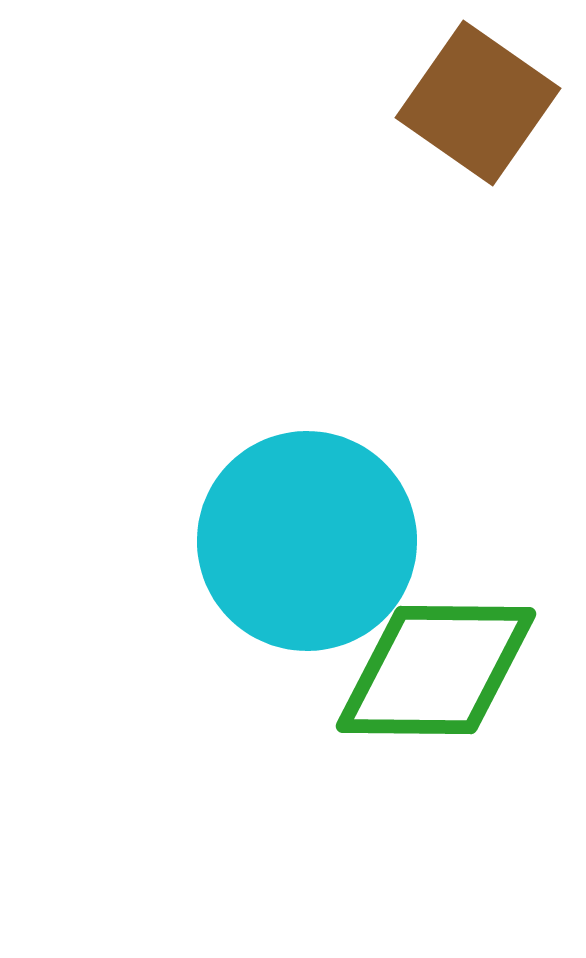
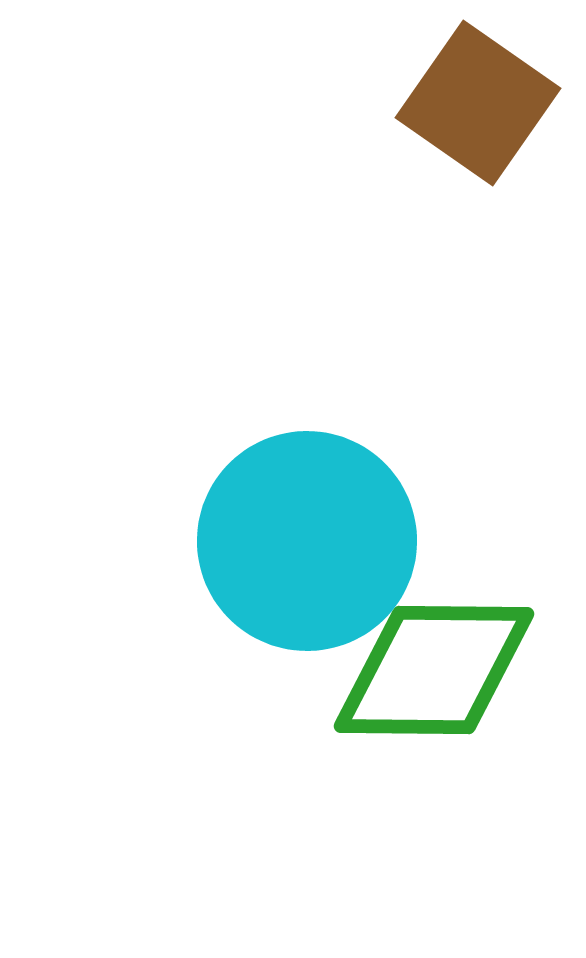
green diamond: moved 2 px left
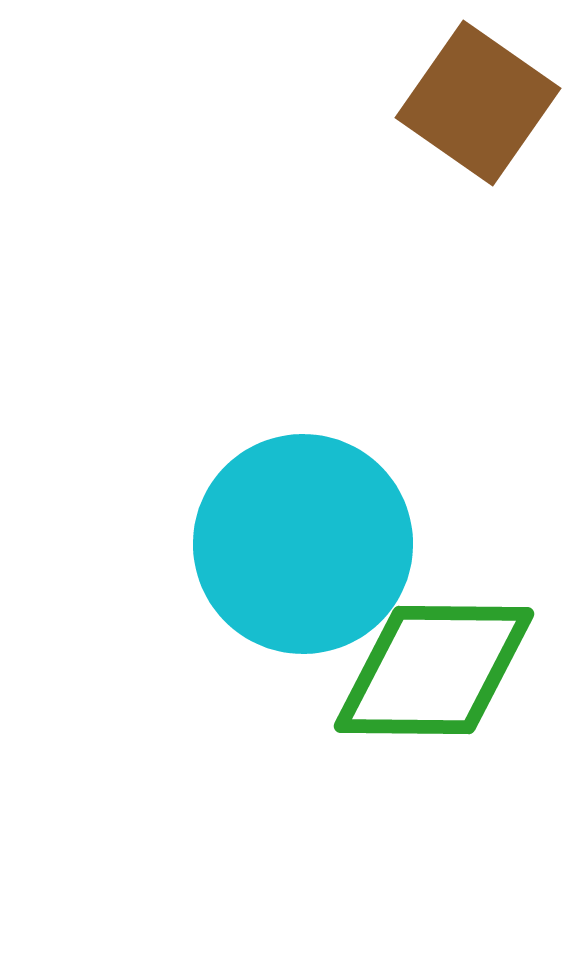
cyan circle: moved 4 px left, 3 px down
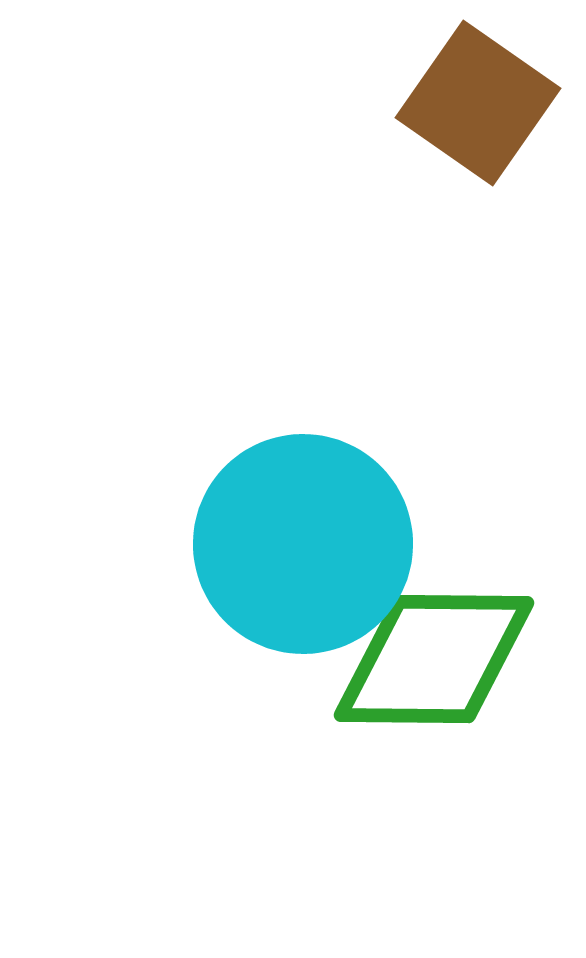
green diamond: moved 11 px up
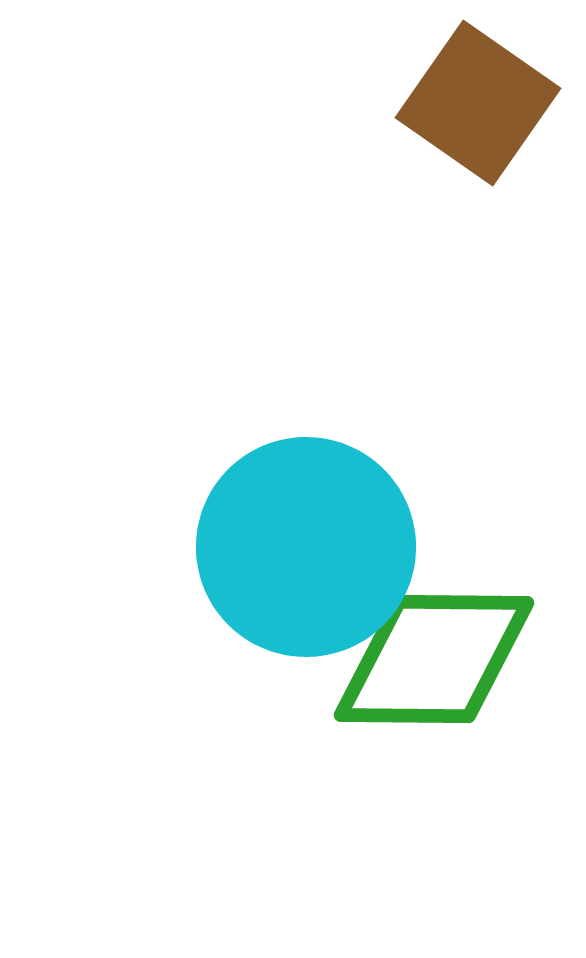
cyan circle: moved 3 px right, 3 px down
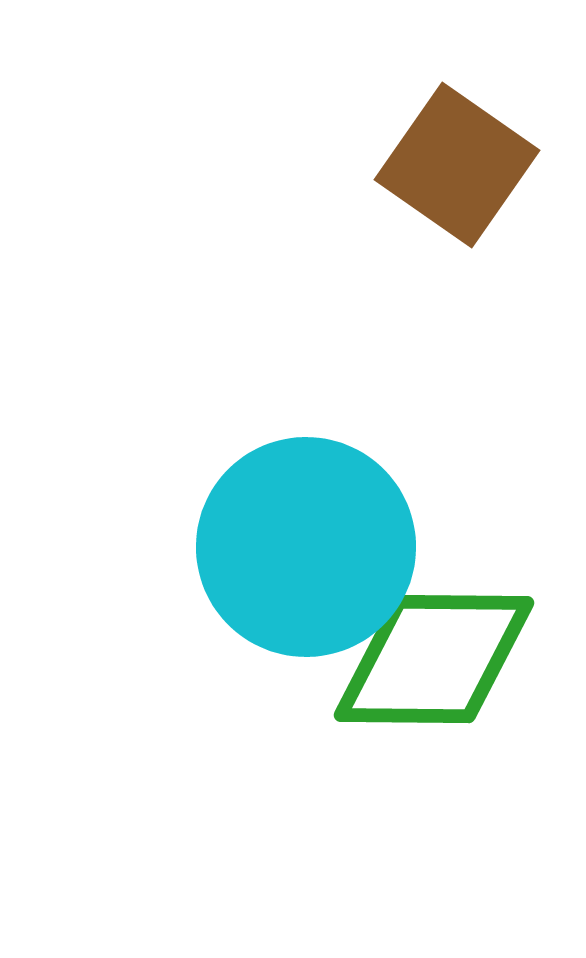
brown square: moved 21 px left, 62 px down
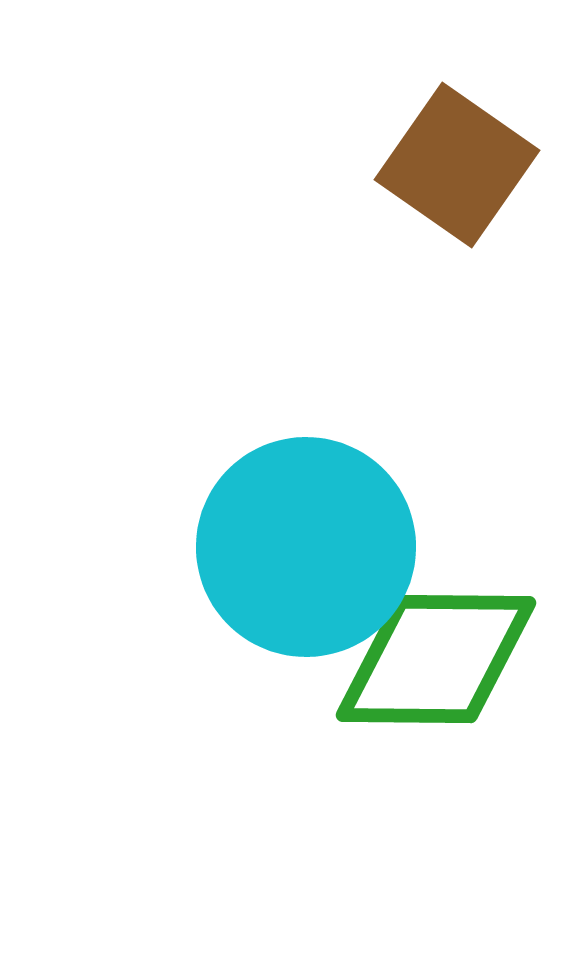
green diamond: moved 2 px right
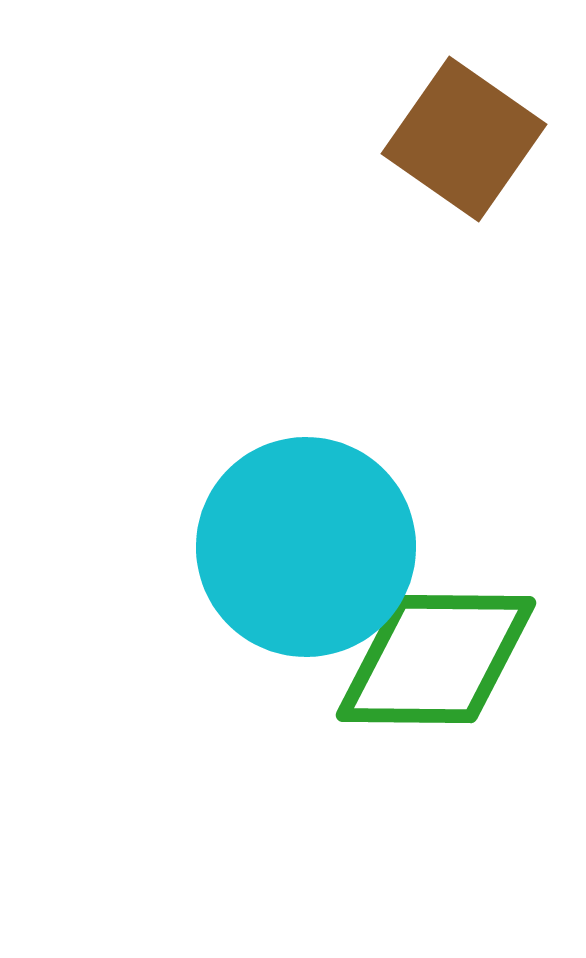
brown square: moved 7 px right, 26 px up
